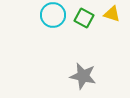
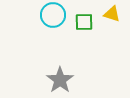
green square: moved 4 px down; rotated 30 degrees counterclockwise
gray star: moved 23 px left, 4 px down; rotated 24 degrees clockwise
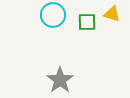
green square: moved 3 px right
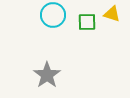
gray star: moved 13 px left, 5 px up
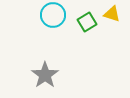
green square: rotated 30 degrees counterclockwise
gray star: moved 2 px left
